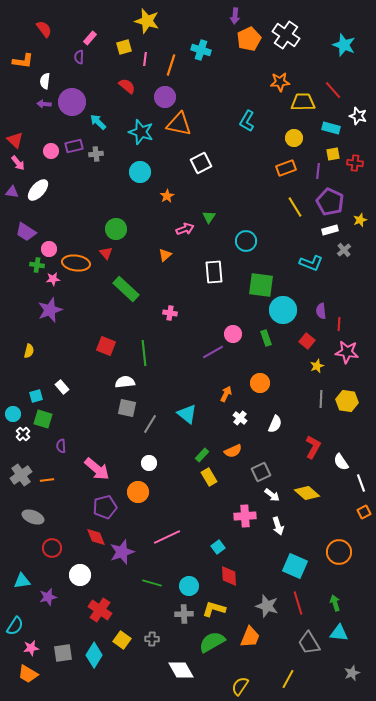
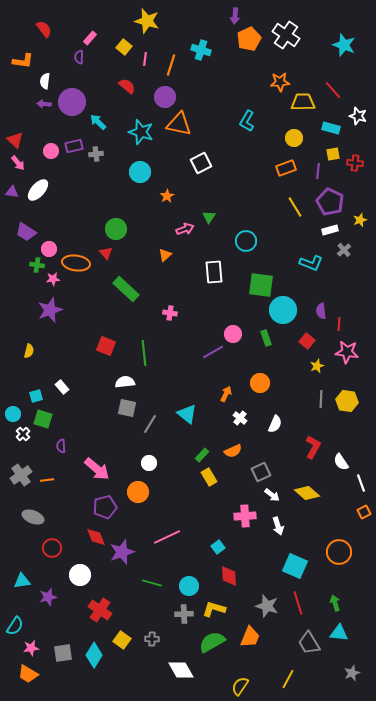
yellow square at (124, 47): rotated 35 degrees counterclockwise
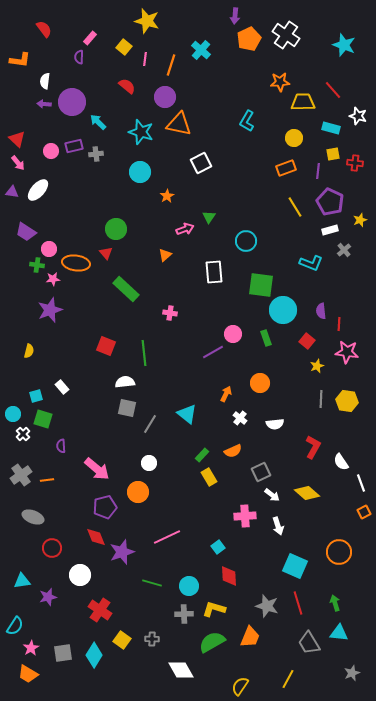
cyan cross at (201, 50): rotated 24 degrees clockwise
orange L-shape at (23, 61): moved 3 px left, 1 px up
red triangle at (15, 140): moved 2 px right, 1 px up
white semicircle at (275, 424): rotated 60 degrees clockwise
pink star at (31, 648): rotated 21 degrees counterclockwise
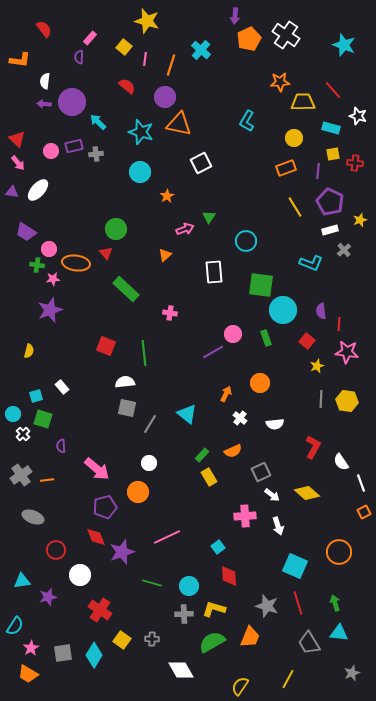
red circle at (52, 548): moved 4 px right, 2 px down
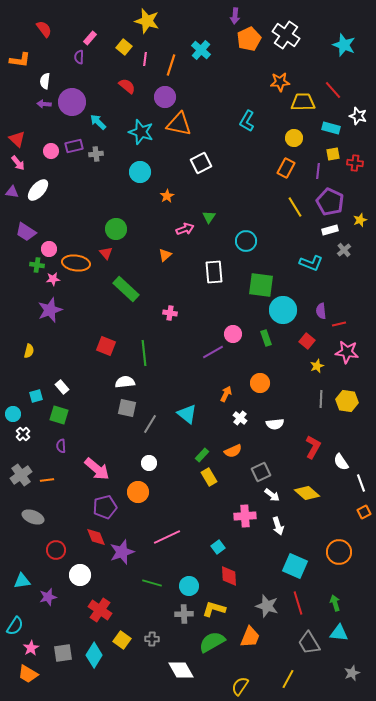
orange rectangle at (286, 168): rotated 42 degrees counterclockwise
red line at (339, 324): rotated 72 degrees clockwise
green square at (43, 419): moved 16 px right, 4 px up
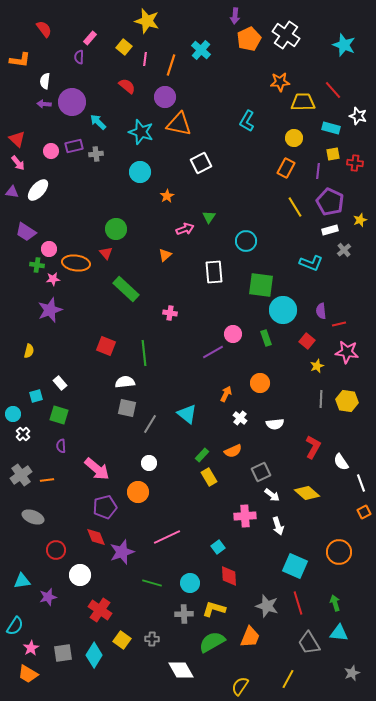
white rectangle at (62, 387): moved 2 px left, 4 px up
cyan circle at (189, 586): moved 1 px right, 3 px up
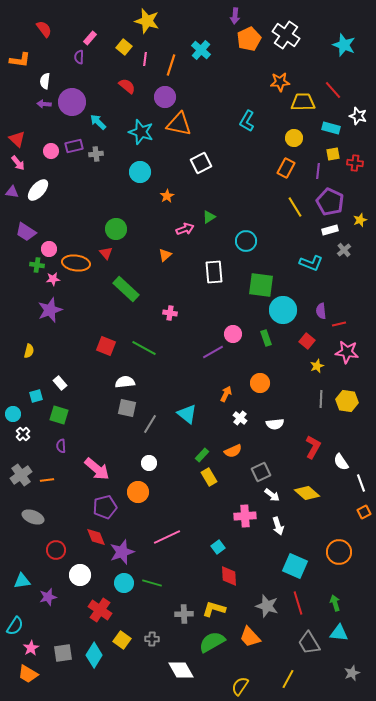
green triangle at (209, 217): rotated 24 degrees clockwise
green line at (144, 353): moved 5 px up; rotated 55 degrees counterclockwise
cyan circle at (190, 583): moved 66 px left
orange trapezoid at (250, 637): rotated 115 degrees clockwise
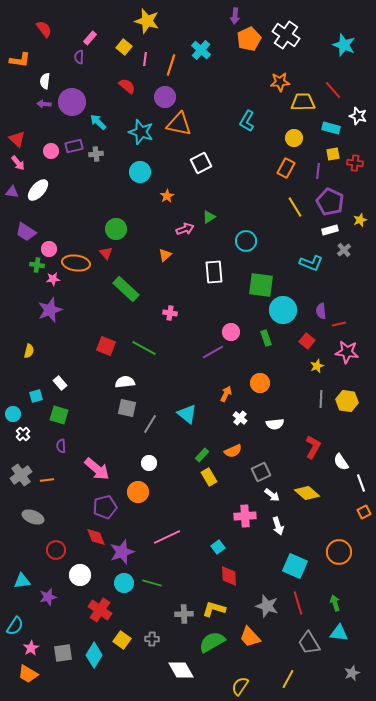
pink circle at (233, 334): moved 2 px left, 2 px up
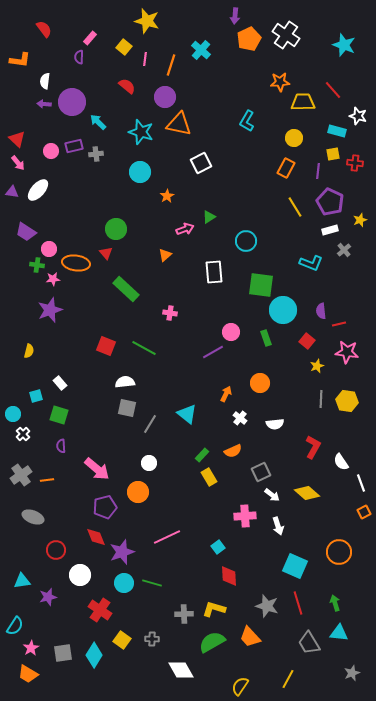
cyan rectangle at (331, 128): moved 6 px right, 3 px down
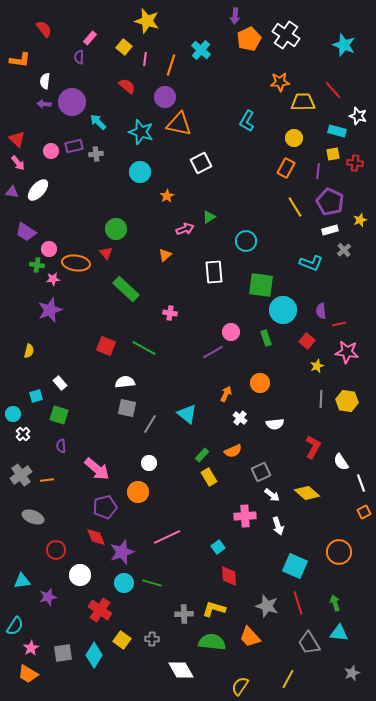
green semicircle at (212, 642): rotated 36 degrees clockwise
